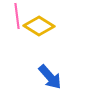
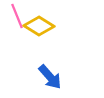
pink line: rotated 15 degrees counterclockwise
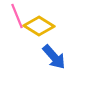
blue arrow: moved 4 px right, 20 px up
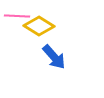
pink line: rotated 65 degrees counterclockwise
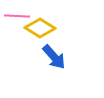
yellow diamond: moved 1 px right, 2 px down
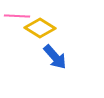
blue arrow: moved 1 px right
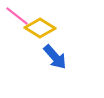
pink line: rotated 35 degrees clockwise
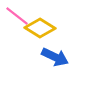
blue arrow: rotated 24 degrees counterclockwise
